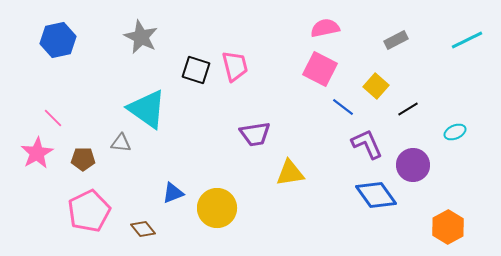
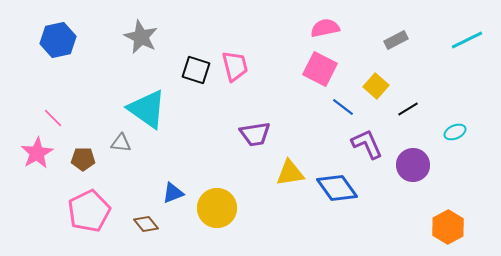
blue diamond: moved 39 px left, 7 px up
brown diamond: moved 3 px right, 5 px up
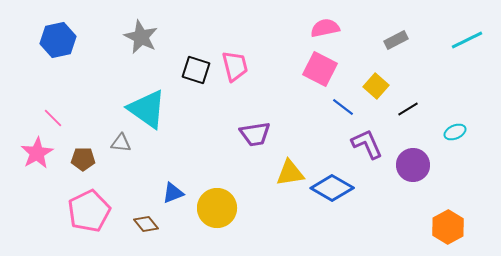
blue diamond: moved 5 px left; rotated 24 degrees counterclockwise
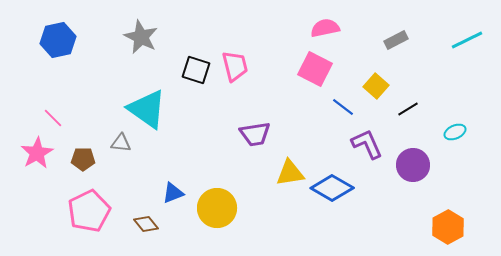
pink square: moved 5 px left
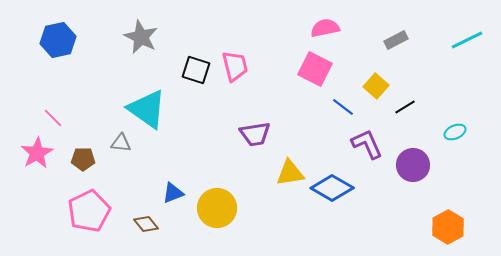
black line: moved 3 px left, 2 px up
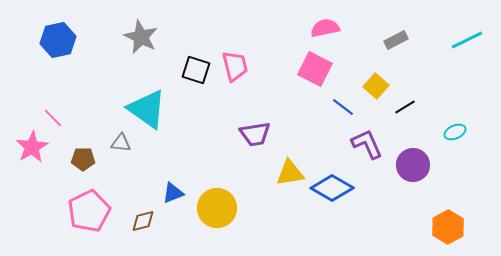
pink star: moved 5 px left, 6 px up
brown diamond: moved 3 px left, 3 px up; rotated 65 degrees counterclockwise
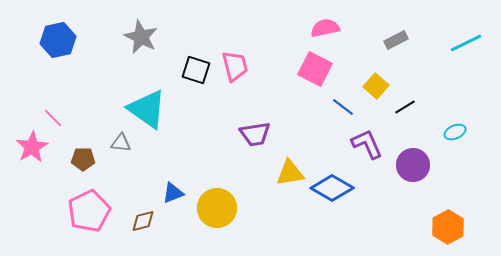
cyan line: moved 1 px left, 3 px down
